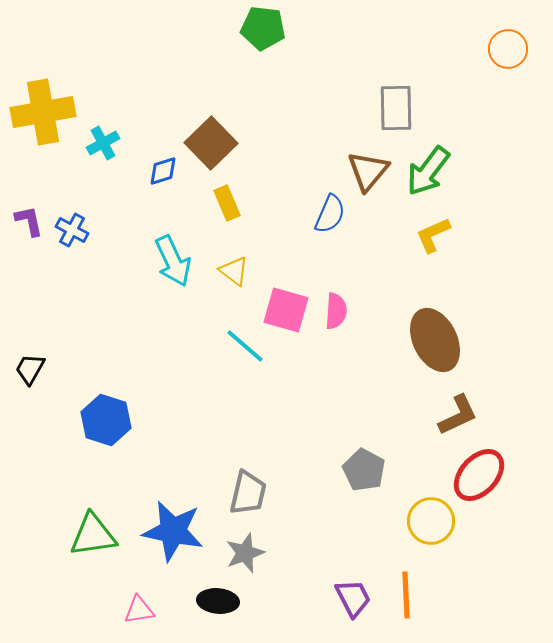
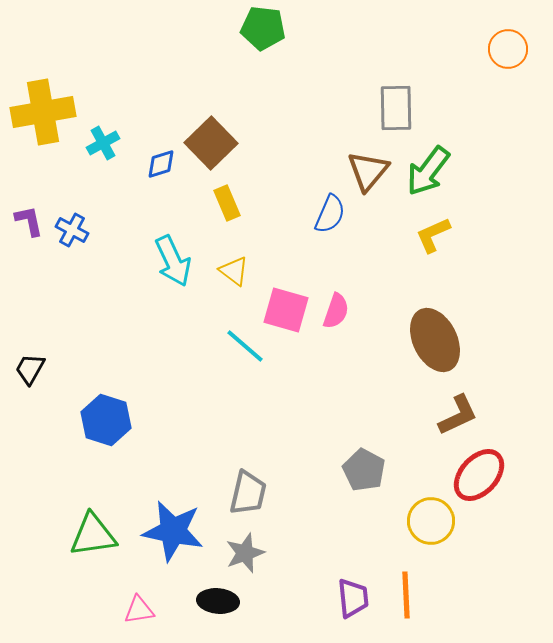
blue diamond: moved 2 px left, 7 px up
pink semicircle: rotated 15 degrees clockwise
purple trapezoid: rotated 21 degrees clockwise
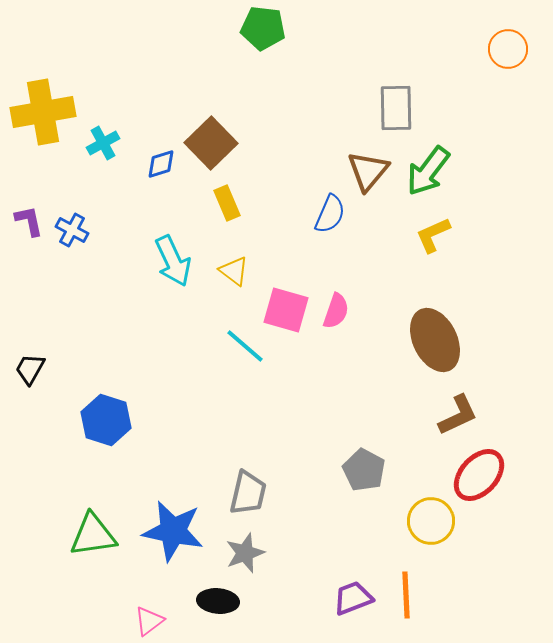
purple trapezoid: rotated 105 degrees counterclockwise
pink triangle: moved 10 px right, 11 px down; rotated 28 degrees counterclockwise
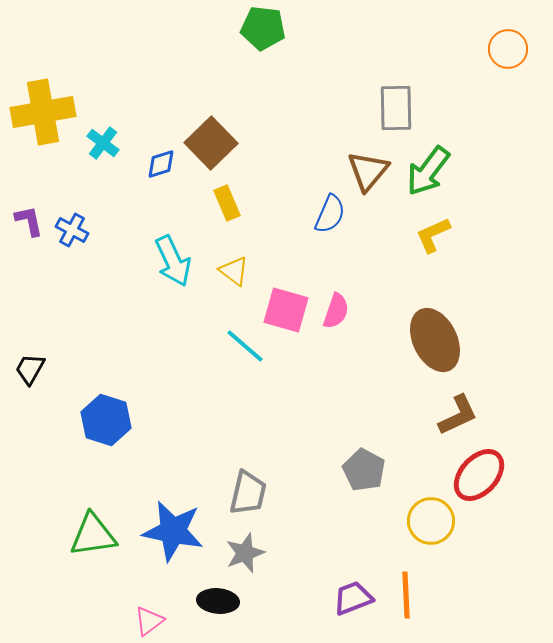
cyan cross: rotated 24 degrees counterclockwise
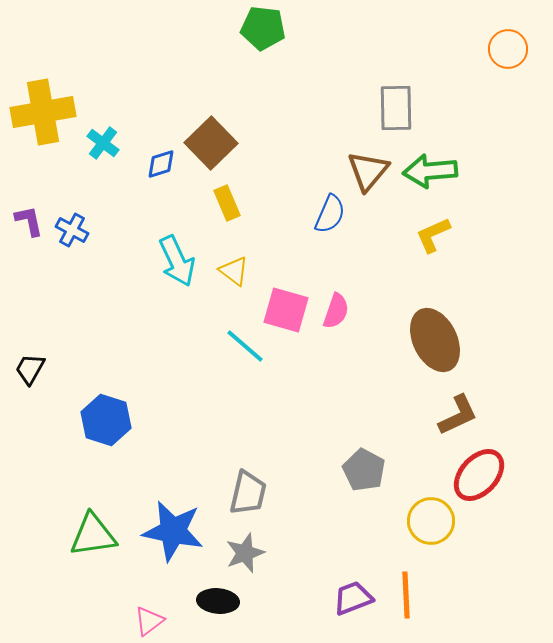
green arrow: moved 2 px right; rotated 48 degrees clockwise
cyan arrow: moved 4 px right
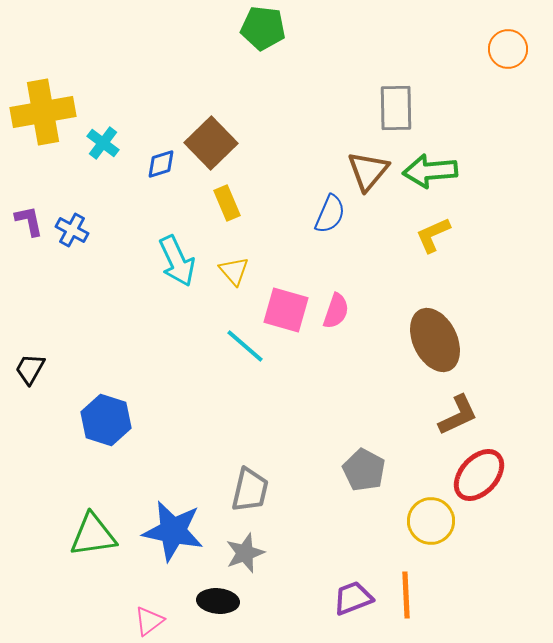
yellow triangle: rotated 12 degrees clockwise
gray trapezoid: moved 2 px right, 3 px up
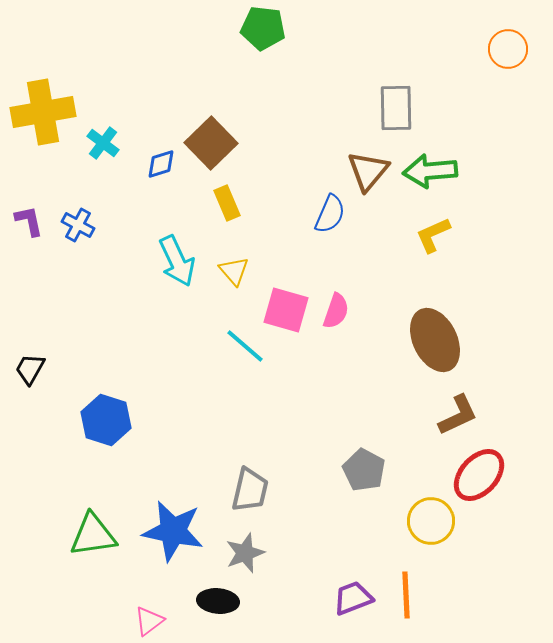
blue cross: moved 6 px right, 5 px up
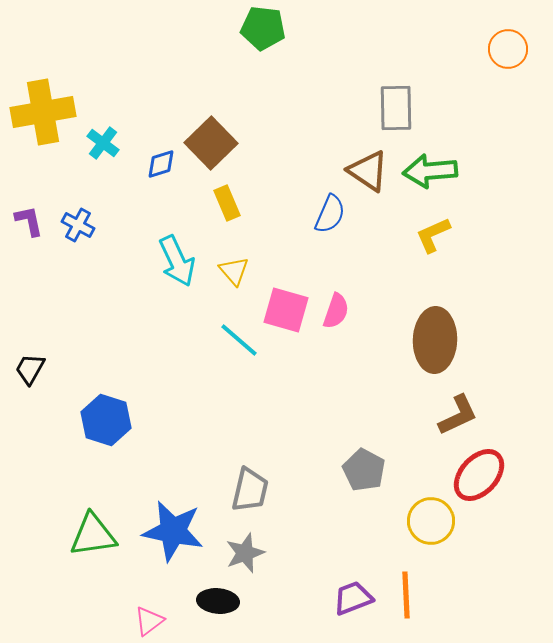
brown triangle: rotated 36 degrees counterclockwise
brown ellipse: rotated 28 degrees clockwise
cyan line: moved 6 px left, 6 px up
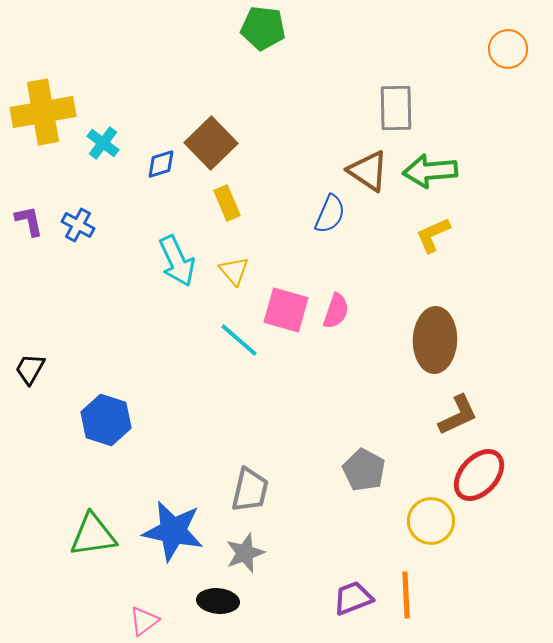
pink triangle: moved 5 px left
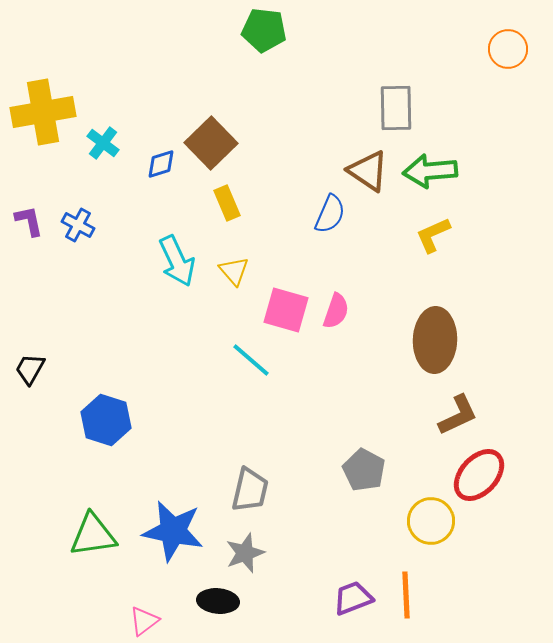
green pentagon: moved 1 px right, 2 px down
cyan line: moved 12 px right, 20 px down
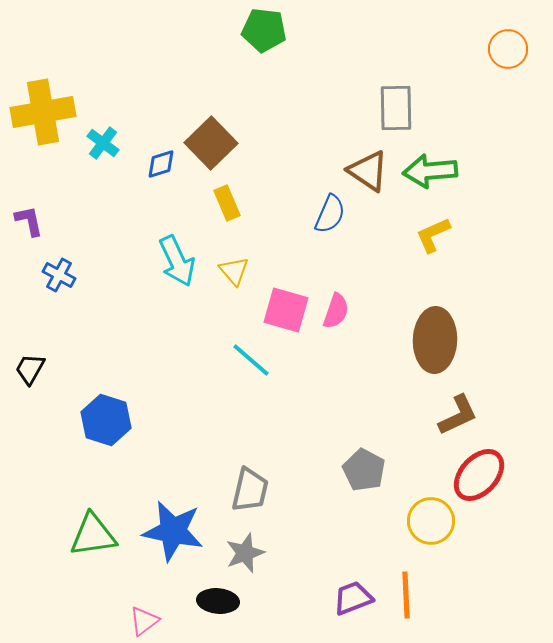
blue cross: moved 19 px left, 50 px down
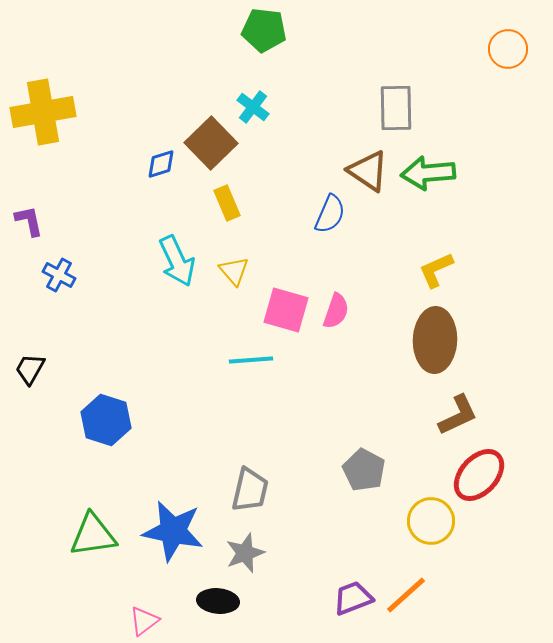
cyan cross: moved 150 px right, 36 px up
green arrow: moved 2 px left, 2 px down
yellow L-shape: moved 3 px right, 35 px down
cyan line: rotated 45 degrees counterclockwise
orange line: rotated 51 degrees clockwise
